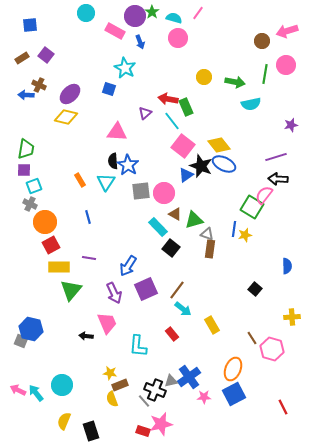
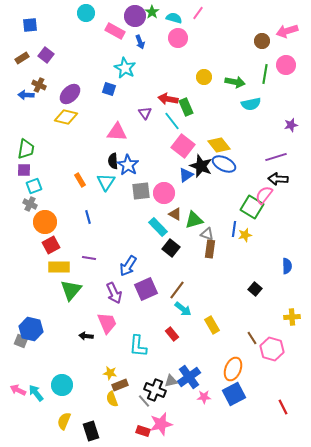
purple triangle at (145, 113): rotated 24 degrees counterclockwise
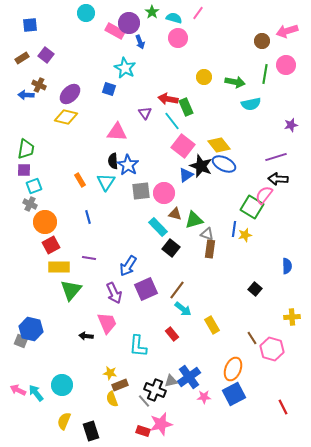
purple circle at (135, 16): moved 6 px left, 7 px down
brown triangle at (175, 214): rotated 16 degrees counterclockwise
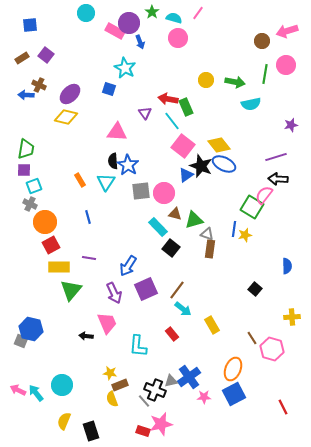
yellow circle at (204, 77): moved 2 px right, 3 px down
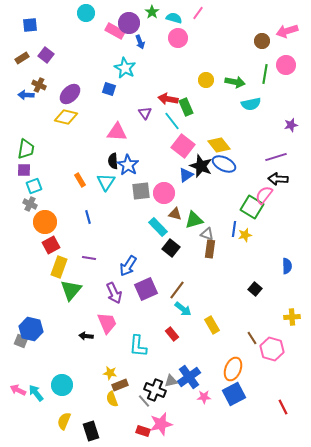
yellow rectangle at (59, 267): rotated 70 degrees counterclockwise
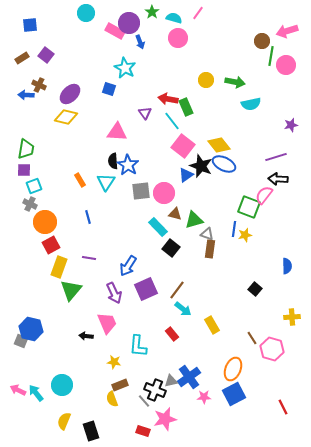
green line at (265, 74): moved 6 px right, 18 px up
green square at (252, 207): moved 3 px left; rotated 10 degrees counterclockwise
yellow star at (110, 373): moved 4 px right, 11 px up
pink star at (161, 424): moved 4 px right, 5 px up
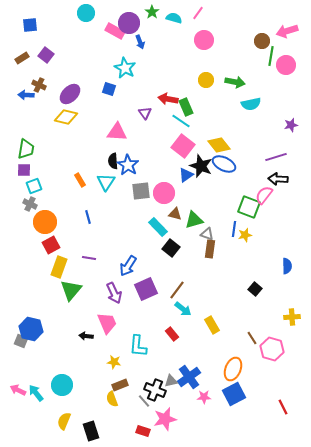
pink circle at (178, 38): moved 26 px right, 2 px down
cyan line at (172, 121): moved 9 px right; rotated 18 degrees counterclockwise
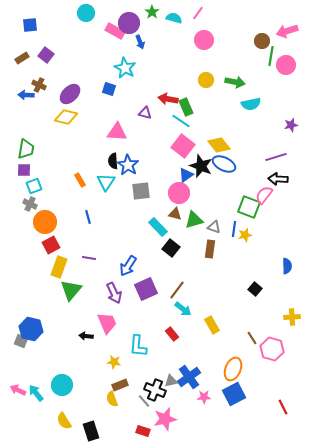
purple triangle at (145, 113): rotated 40 degrees counterclockwise
pink circle at (164, 193): moved 15 px right
gray triangle at (207, 234): moved 7 px right, 7 px up
yellow semicircle at (64, 421): rotated 54 degrees counterclockwise
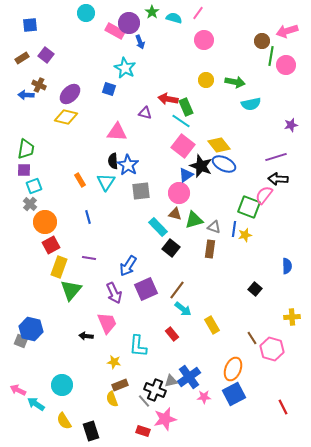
gray cross at (30, 204): rotated 16 degrees clockwise
cyan arrow at (36, 393): moved 11 px down; rotated 18 degrees counterclockwise
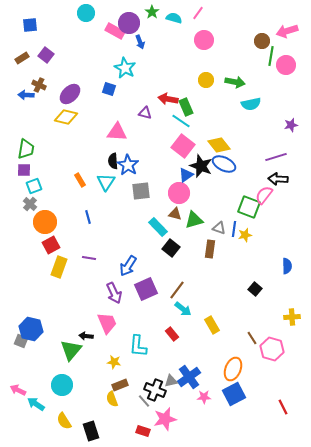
gray triangle at (214, 227): moved 5 px right, 1 px down
green triangle at (71, 290): moved 60 px down
